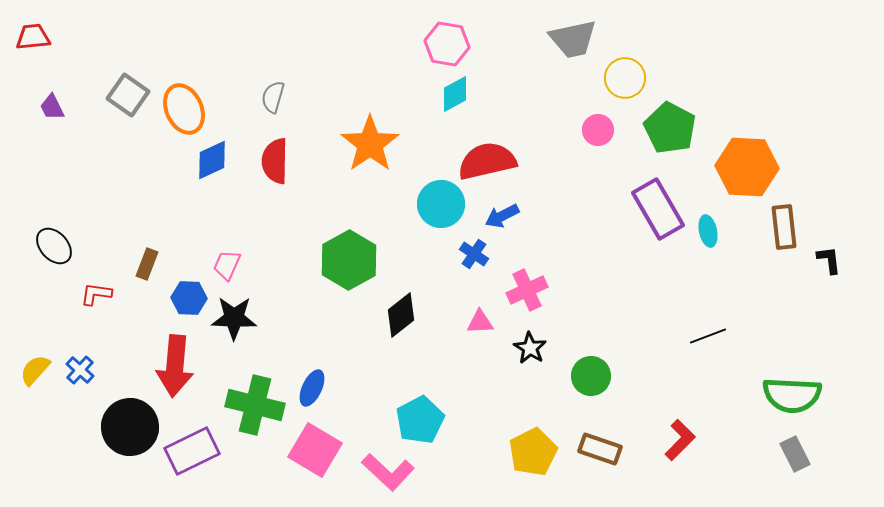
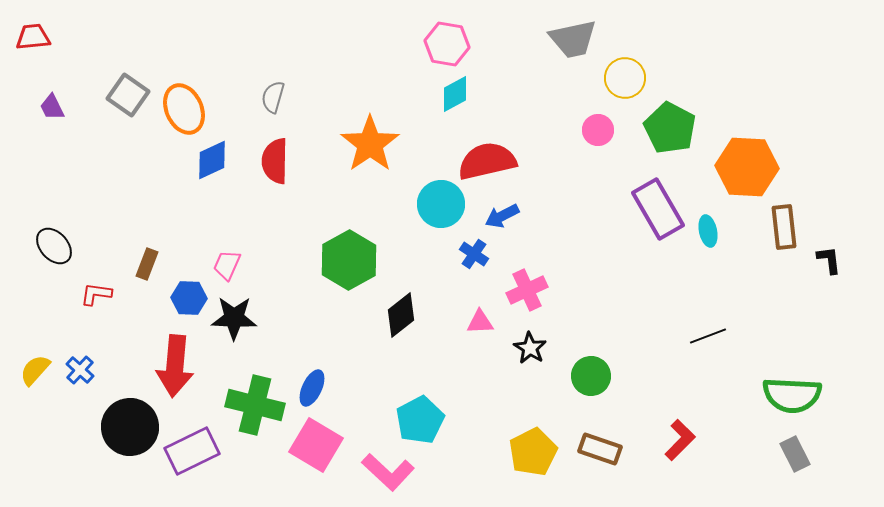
pink square at (315, 450): moved 1 px right, 5 px up
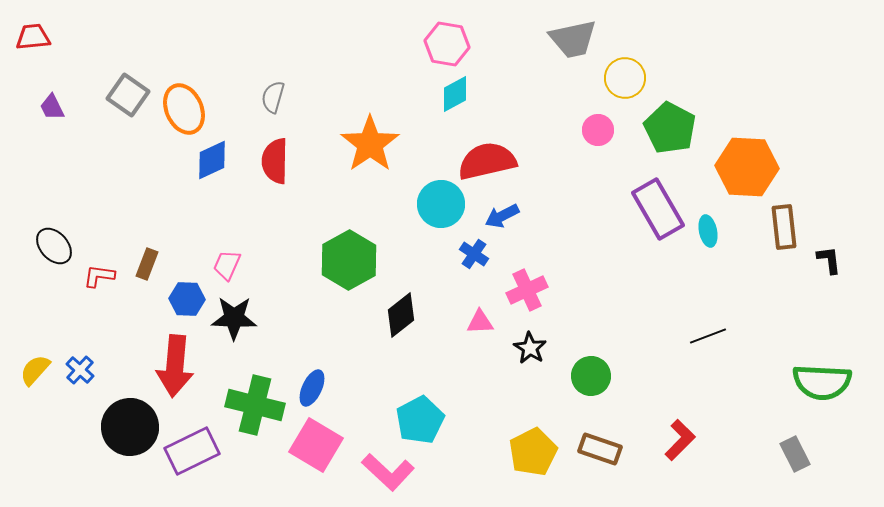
red L-shape at (96, 294): moved 3 px right, 18 px up
blue hexagon at (189, 298): moved 2 px left, 1 px down
green semicircle at (792, 395): moved 30 px right, 13 px up
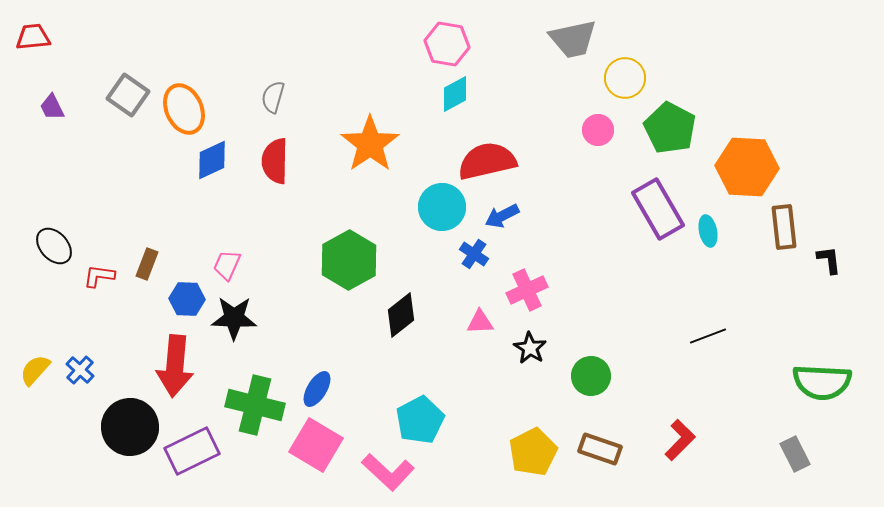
cyan circle at (441, 204): moved 1 px right, 3 px down
blue ellipse at (312, 388): moved 5 px right, 1 px down; rotated 6 degrees clockwise
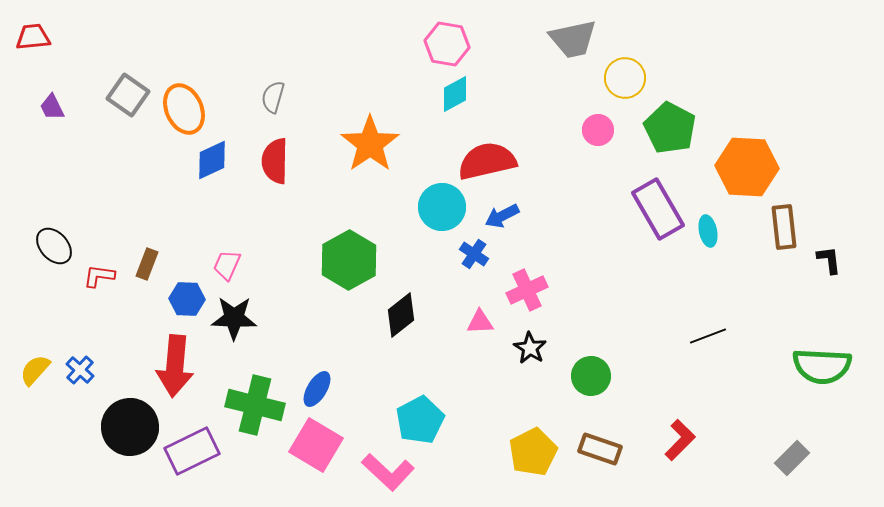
green semicircle at (822, 382): moved 16 px up
gray rectangle at (795, 454): moved 3 px left, 4 px down; rotated 72 degrees clockwise
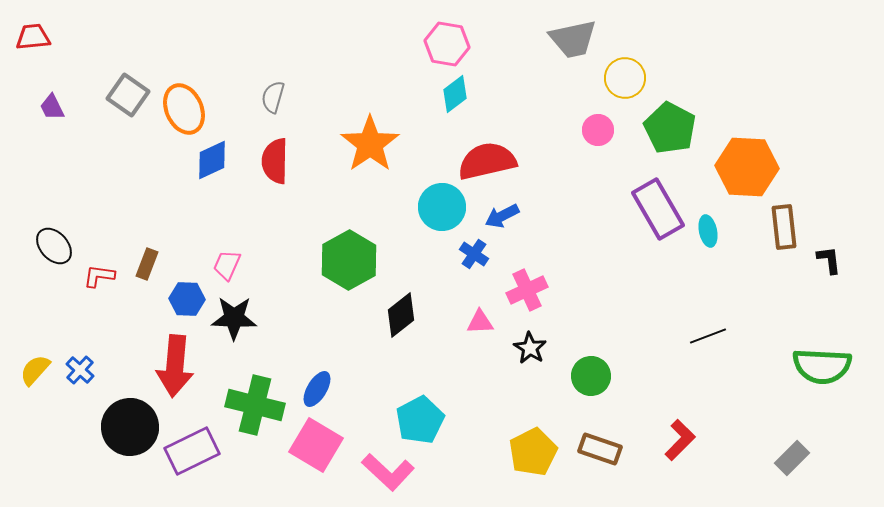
cyan diamond at (455, 94): rotated 9 degrees counterclockwise
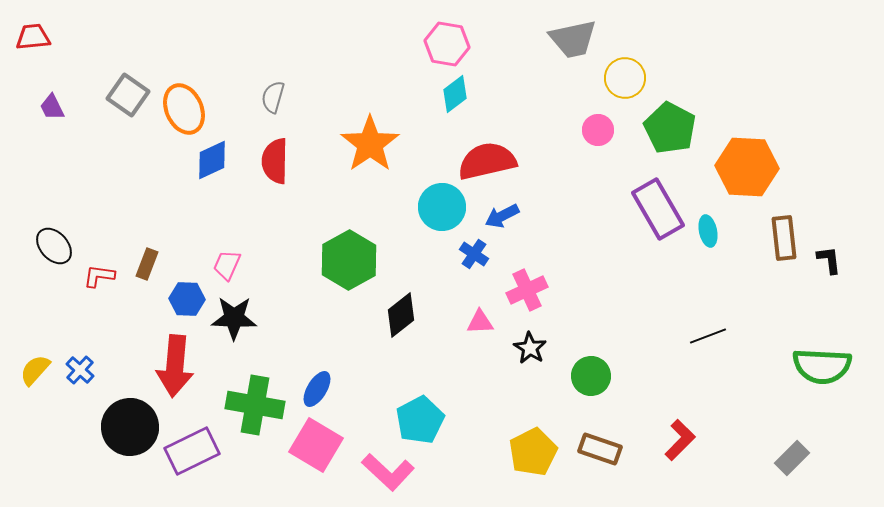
brown rectangle at (784, 227): moved 11 px down
green cross at (255, 405): rotated 4 degrees counterclockwise
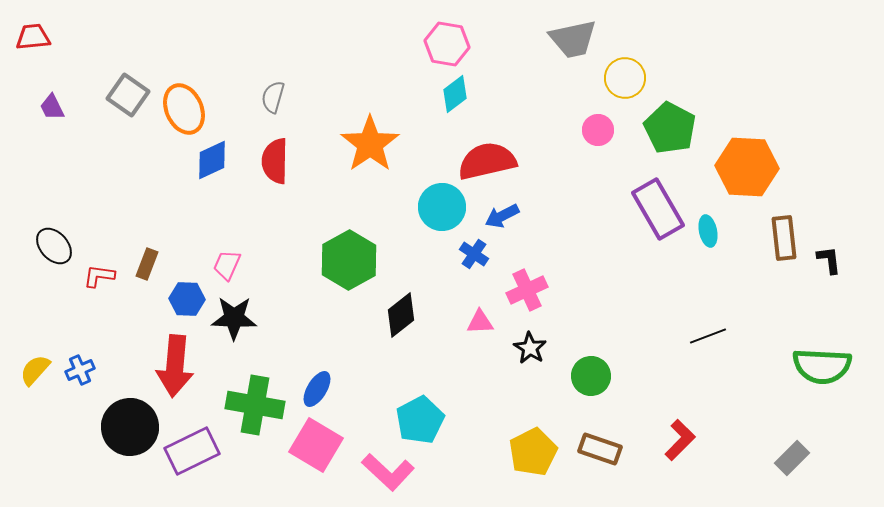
blue cross at (80, 370): rotated 24 degrees clockwise
